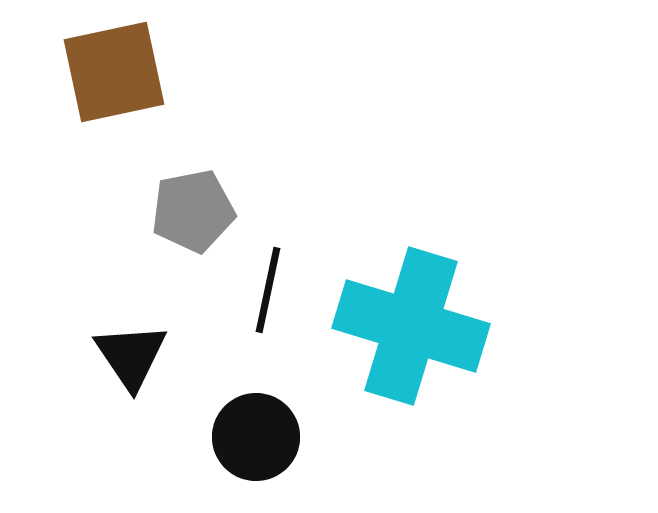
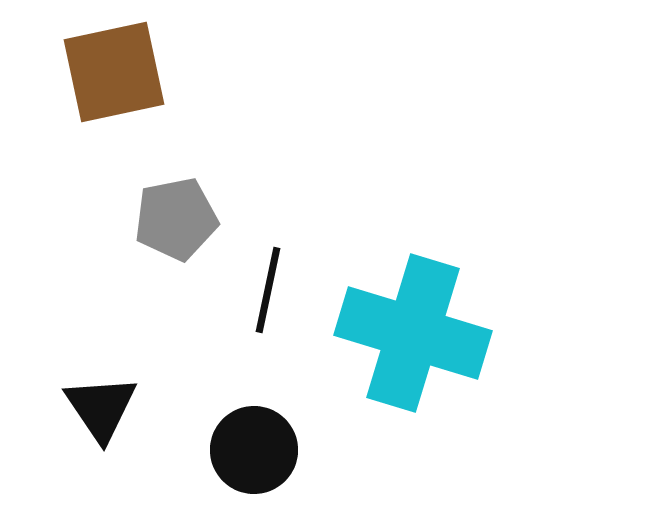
gray pentagon: moved 17 px left, 8 px down
cyan cross: moved 2 px right, 7 px down
black triangle: moved 30 px left, 52 px down
black circle: moved 2 px left, 13 px down
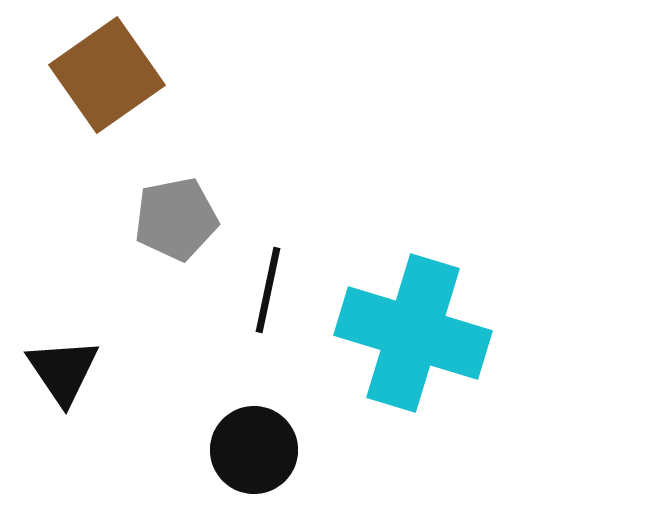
brown square: moved 7 px left, 3 px down; rotated 23 degrees counterclockwise
black triangle: moved 38 px left, 37 px up
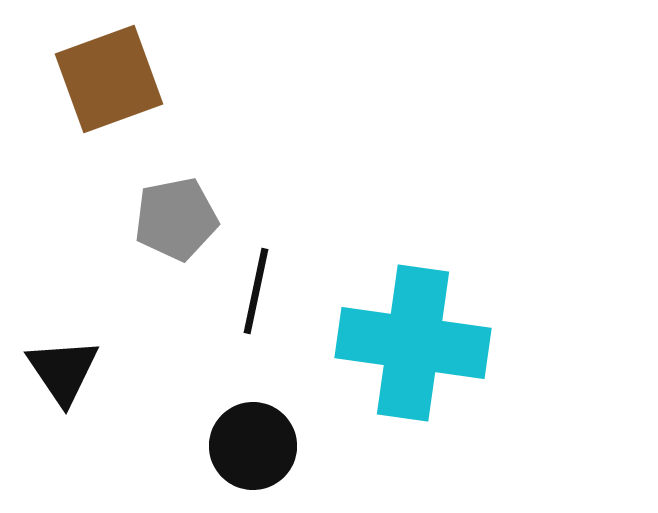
brown square: moved 2 px right, 4 px down; rotated 15 degrees clockwise
black line: moved 12 px left, 1 px down
cyan cross: moved 10 px down; rotated 9 degrees counterclockwise
black circle: moved 1 px left, 4 px up
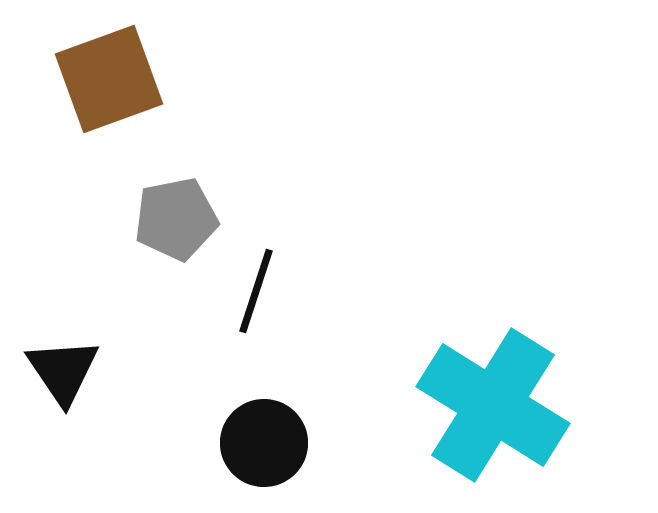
black line: rotated 6 degrees clockwise
cyan cross: moved 80 px right, 62 px down; rotated 24 degrees clockwise
black circle: moved 11 px right, 3 px up
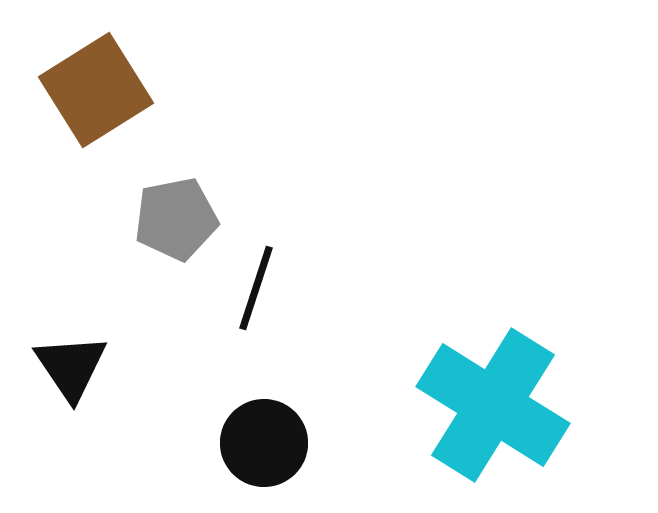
brown square: moved 13 px left, 11 px down; rotated 12 degrees counterclockwise
black line: moved 3 px up
black triangle: moved 8 px right, 4 px up
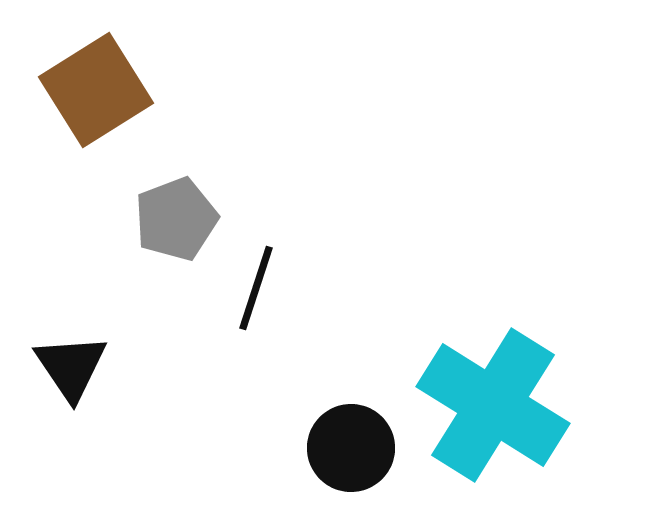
gray pentagon: rotated 10 degrees counterclockwise
black circle: moved 87 px right, 5 px down
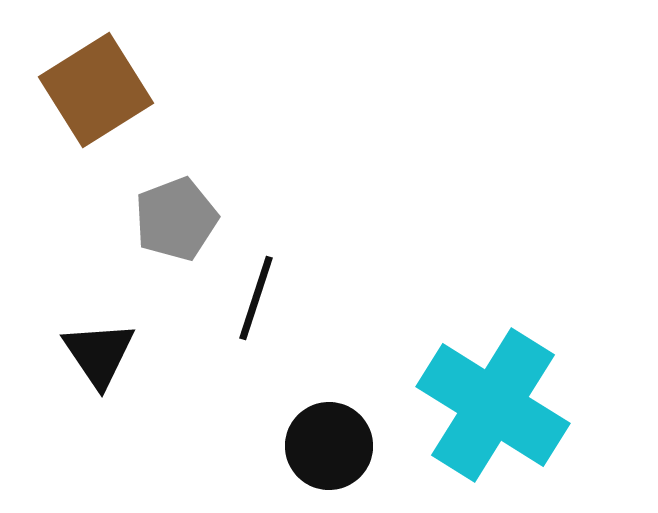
black line: moved 10 px down
black triangle: moved 28 px right, 13 px up
black circle: moved 22 px left, 2 px up
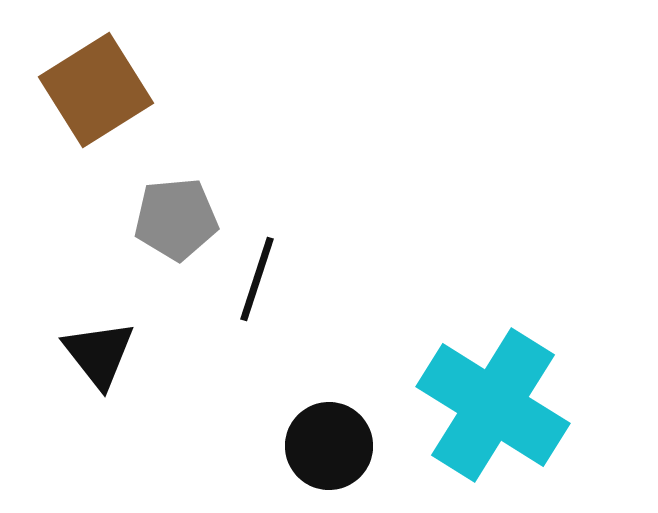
gray pentagon: rotated 16 degrees clockwise
black line: moved 1 px right, 19 px up
black triangle: rotated 4 degrees counterclockwise
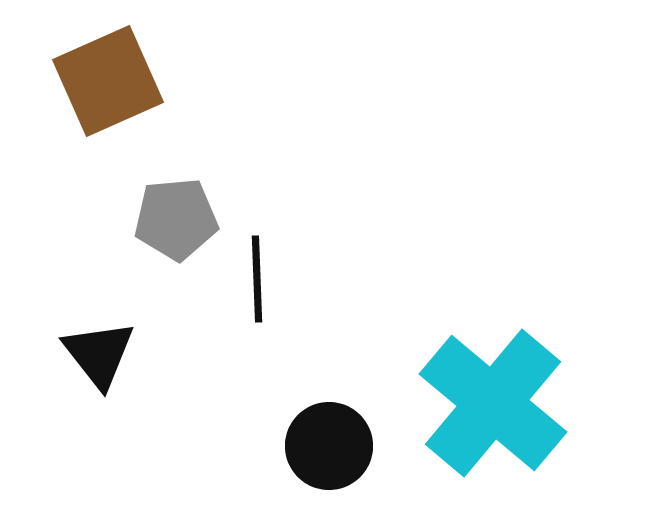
brown square: moved 12 px right, 9 px up; rotated 8 degrees clockwise
black line: rotated 20 degrees counterclockwise
cyan cross: moved 2 px up; rotated 8 degrees clockwise
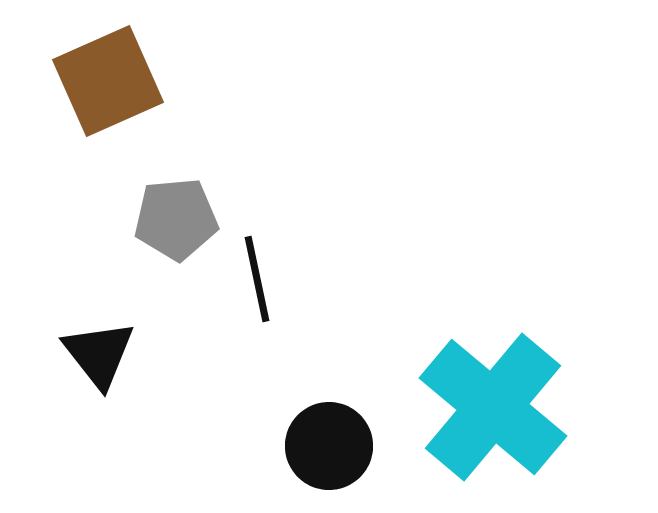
black line: rotated 10 degrees counterclockwise
cyan cross: moved 4 px down
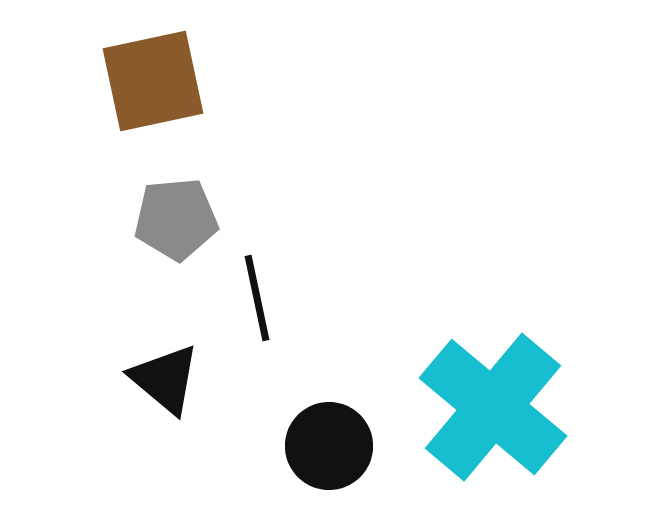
brown square: moved 45 px right; rotated 12 degrees clockwise
black line: moved 19 px down
black triangle: moved 66 px right, 25 px down; rotated 12 degrees counterclockwise
